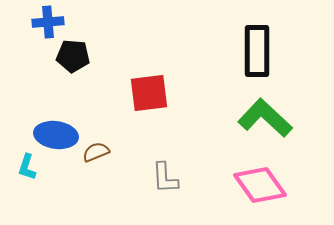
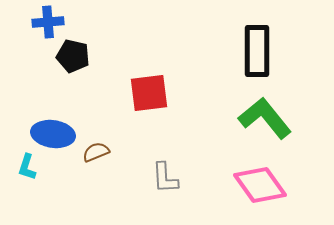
black pentagon: rotated 8 degrees clockwise
green L-shape: rotated 8 degrees clockwise
blue ellipse: moved 3 px left, 1 px up
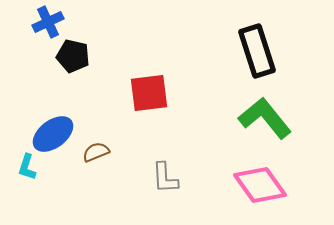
blue cross: rotated 20 degrees counterclockwise
black rectangle: rotated 18 degrees counterclockwise
blue ellipse: rotated 45 degrees counterclockwise
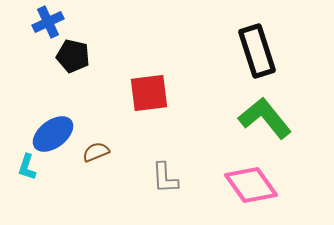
pink diamond: moved 9 px left
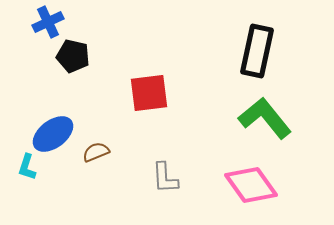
black rectangle: rotated 30 degrees clockwise
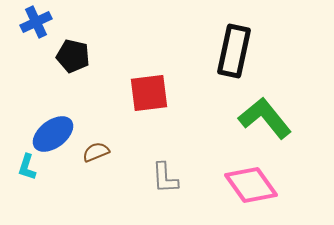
blue cross: moved 12 px left
black rectangle: moved 23 px left
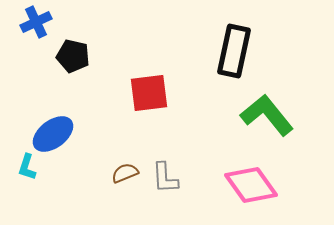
green L-shape: moved 2 px right, 3 px up
brown semicircle: moved 29 px right, 21 px down
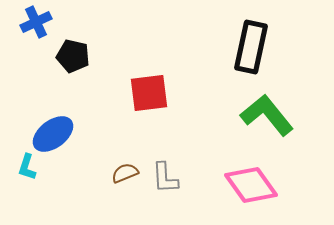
black rectangle: moved 17 px right, 4 px up
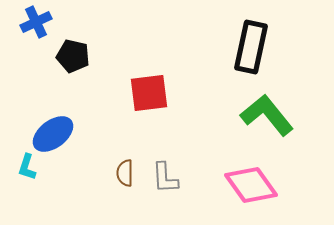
brown semicircle: rotated 68 degrees counterclockwise
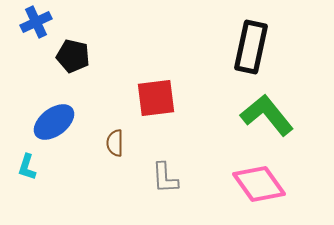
red square: moved 7 px right, 5 px down
blue ellipse: moved 1 px right, 12 px up
brown semicircle: moved 10 px left, 30 px up
pink diamond: moved 8 px right, 1 px up
